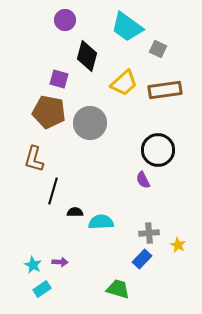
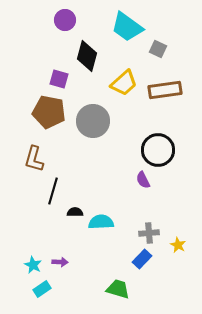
gray circle: moved 3 px right, 2 px up
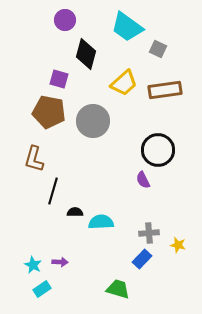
black diamond: moved 1 px left, 2 px up
yellow star: rotated 14 degrees counterclockwise
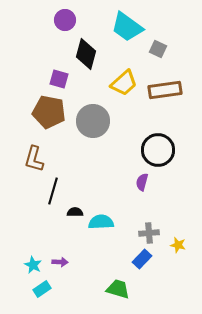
purple semicircle: moved 1 px left, 2 px down; rotated 42 degrees clockwise
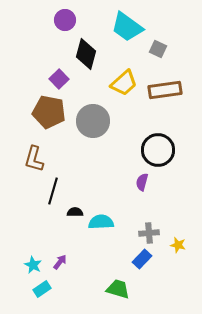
purple square: rotated 30 degrees clockwise
purple arrow: rotated 56 degrees counterclockwise
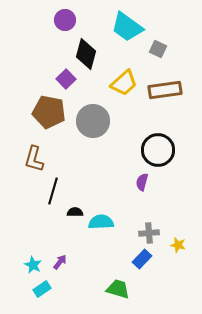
purple square: moved 7 px right
